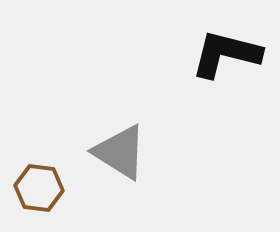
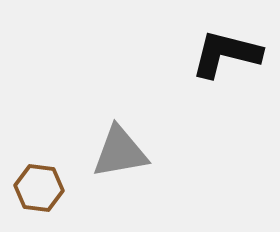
gray triangle: rotated 42 degrees counterclockwise
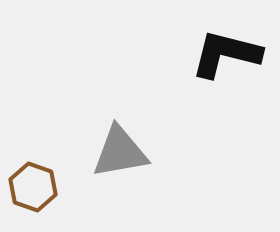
brown hexagon: moved 6 px left, 1 px up; rotated 12 degrees clockwise
